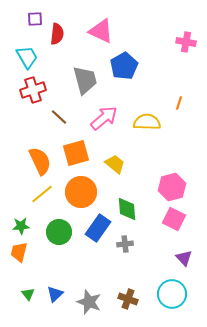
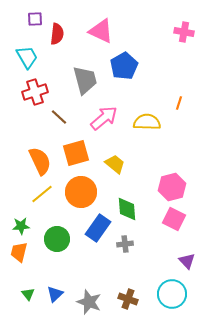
pink cross: moved 2 px left, 10 px up
red cross: moved 2 px right, 2 px down
green circle: moved 2 px left, 7 px down
purple triangle: moved 3 px right, 3 px down
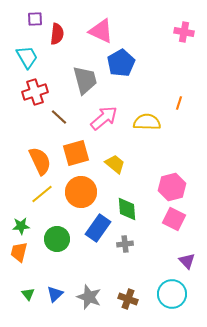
blue pentagon: moved 3 px left, 3 px up
gray star: moved 5 px up
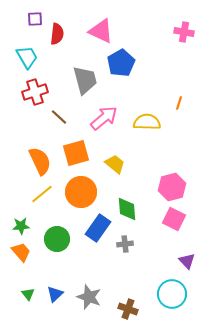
orange trapezoid: moved 2 px right; rotated 125 degrees clockwise
brown cross: moved 10 px down
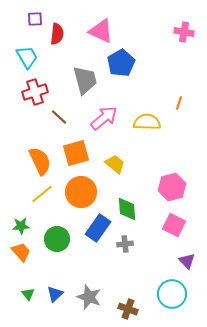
pink square: moved 6 px down
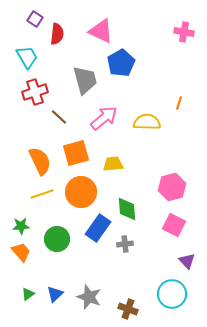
purple square: rotated 35 degrees clockwise
yellow trapezoid: moved 2 px left; rotated 45 degrees counterclockwise
yellow line: rotated 20 degrees clockwise
green triangle: rotated 32 degrees clockwise
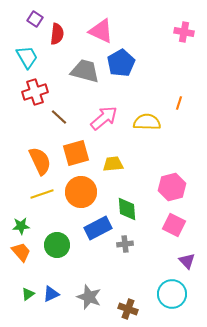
gray trapezoid: moved 9 px up; rotated 60 degrees counterclockwise
blue rectangle: rotated 28 degrees clockwise
green circle: moved 6 px down
blue triangle: moved 4 px left; rotated 18 degrees clockwise
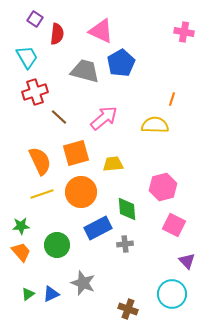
orange line: moved 7 px left, 4 px up
yellow semicircle: moved 8 px right, 3 px down
pink hexagon: moved 9 px left
gray star: moved 6 px left, 14 px up
